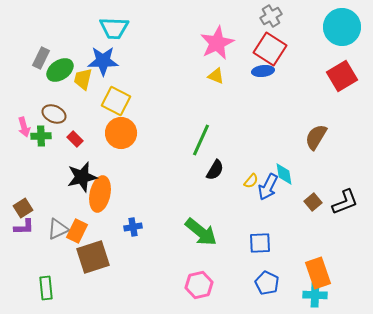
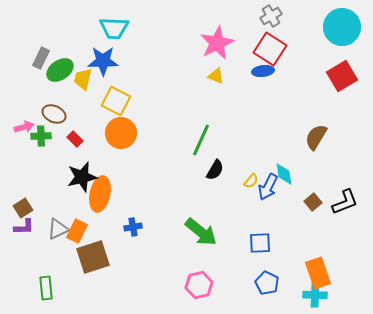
pink arrow at (24, 127): rotated 90 degrees counterclockwise
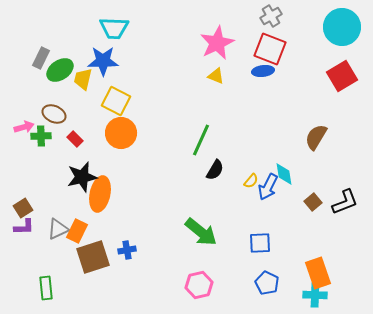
red square at (270, 49): rotated 12 degrees counterclockwise
blue cross at (133, 227): moved 6 px left, 23 px down
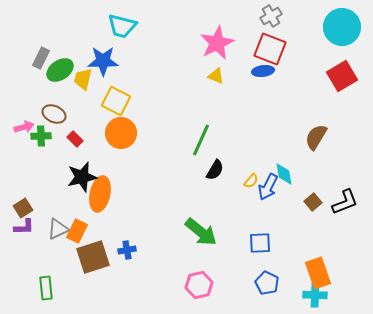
cyan trapezoid at (114, 28): moved 8 px right, 2 px up; rotated 12 degrees clockwise
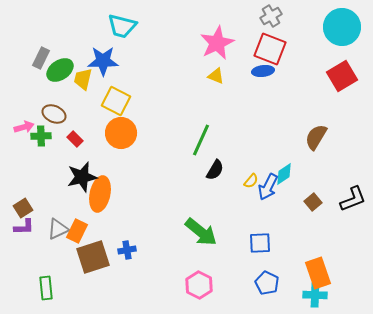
cyan diamond at (284, 174): rotated 65 degrees clockwise
black L-shape at (345, 202): moved 8 px right, 3 px up
pink hexagon at (199, 285): rotated 20 degrees counterclockwise
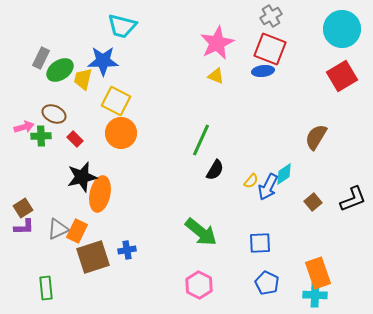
cyan circle at (342, 27): moved 2 px down
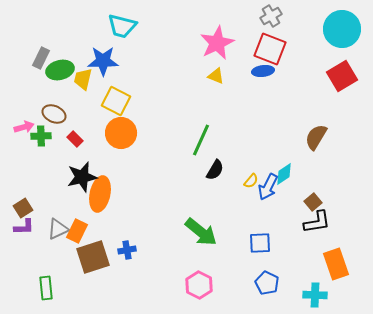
green ellipse at (60, 70): rotated 20 degrees clockwise
black L-shape at (353, 199): moved 36 px left, 23 px down; rotated 12 degrees clockwise
orange rectangle at (318, 273): moved 18 px right, 9 px up
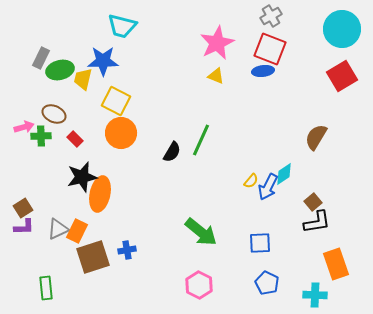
black semicircle at (215, 170): moved 43 px left, 18 px up
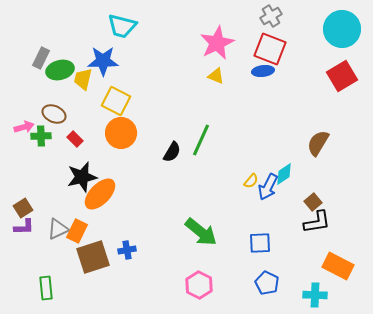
brown semicircle at (316, 137): moved 2 px right, 6 px down
orange ellipse at (100, 194): rotated 32 degrees clockwise
orange rectangle at (336, 264): moved 2 px right, 2 px down; rotated 44 degrees counterclockwise
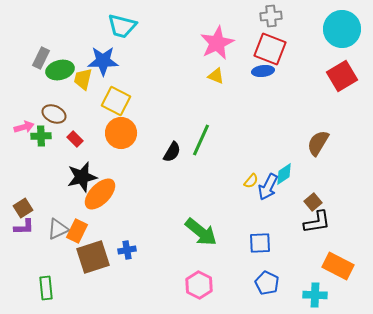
gray cross at (271, 16): rotated 25 degrees clockwise
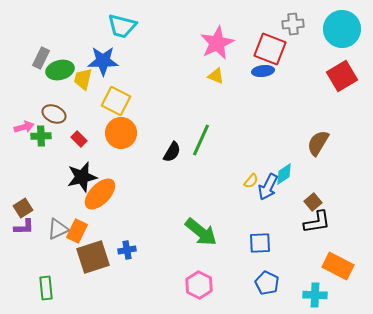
gray cross at (271, 16): moved 22 px right, 8 px down
red rectangle at (75, 139): moved 4 px right
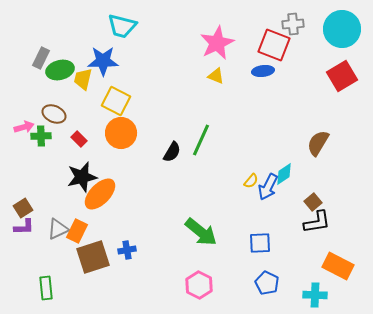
red square at (270, 49): moved 4 px right, 4 px up
